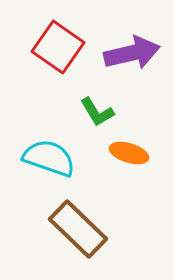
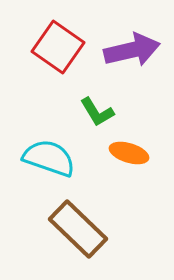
purple arrow: moved 3 px up
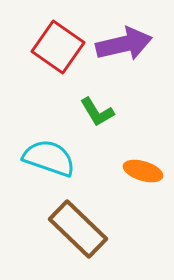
purple arrow: moved 8 px left, 6 px up
orange ellipse: moved 14 px right, 18 px down
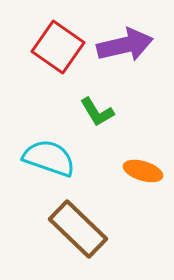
purple arrow: moved 1 px right, 1 px down
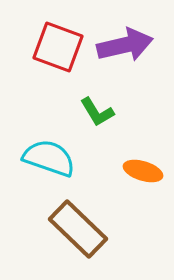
red square: rotated 15 degrees counterclockwise
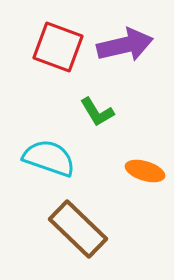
orange ellipse: moved 2 px right
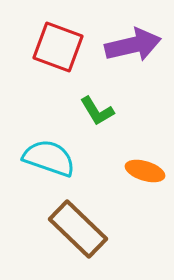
purple arrow: moved 8 px right
green L-shape: moved 1 px up
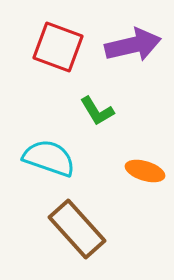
brown rectangle: moved 1 px left; rotated 4 degrees clockwise
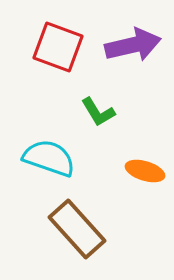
green L-shape: moved 1 px right, 1 px down
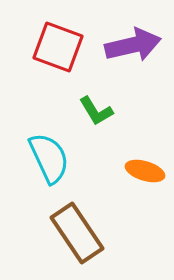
green L-shape: moved 2 px left, 1 px up
cyan semicircle: rotated 46 degrees clockwise
brown rectangle: moved 4 px down; rotated 8 degrees clockwise
